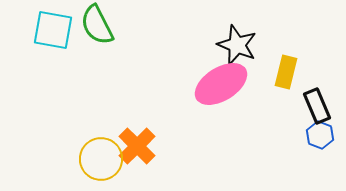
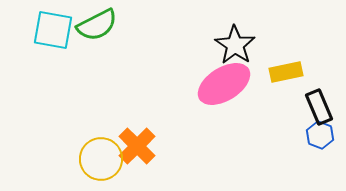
green semicircle: rotated 90 degrees counterclockwise
black star: moved 2 px left; rotated 12 degrees clockwise
yellow rectangle: rotated 64 degrees clockwise
pink ellipse: moved 3 px right
black rectangle: moved 2 px right, 1 px down
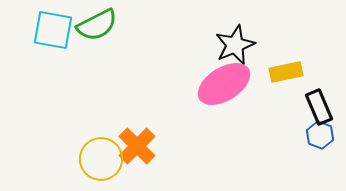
black star: rotated 15 degrees clockwise
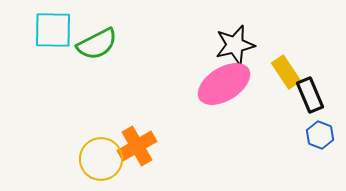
green semicircle: moved 19 px down
cyan square: rotated 9 degrees counterclockwise
black star: rotated 9 degrees clockwise
yellow rectangle: rotated 68 degrees clockwise
black rectangle: moved 9 px left, 12 px up
orange cross: rotated 15 degrees clockwise
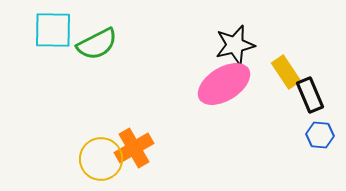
blue hexagon: rotated 16 degrees counterclockwise
orange cross: moved 3 px left, 2 px down
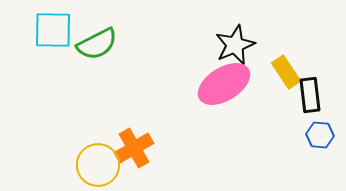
black star: rotated 9 degrees counterclockwise
black rectangle: rotated 16 degrees clockwise
yellow circle: moved 3 px left, 6 px down
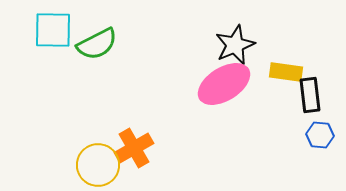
yellow rectangle: rotated 48 degrees counterclockwise
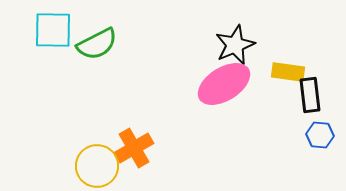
yellow rectangle: moved 2 px right
yellow circle: moved 1 px left, 1 px down
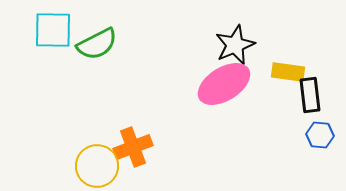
orange cross: moved 1 px left, 1 px up; rotated 9 degrees clockwise
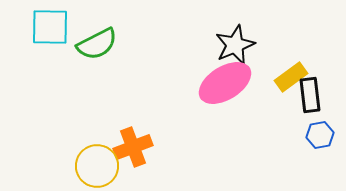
cyan square: moved 3 px left, 3 px up
yellow rectangle: moved 3 px right, 5 px down; rotated 44 degrees counterclockwise
pink ellipse: moved 1 px right, 1 px up
blue hexagon: rotated 16 degrees counterclockwise
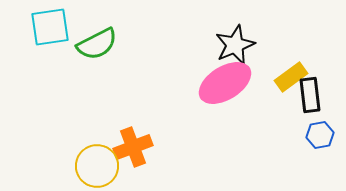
cyan square: rotated 9 degrees counterclockwise
